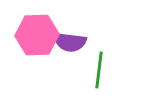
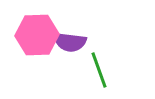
green line: rotated 27 degrees counterclockwise
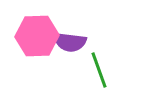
pink hexagon: moved 1 px down
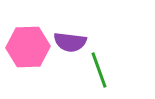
pink hexagon: moved 9 px left, 11 px down
